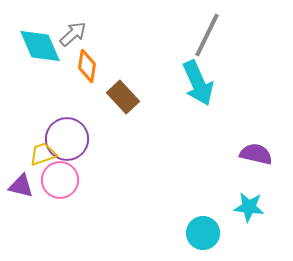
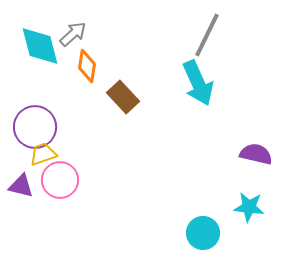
cyan diamond: rotated 9 degrees clockwise
purple circle: moved 32 px left, 12 px up
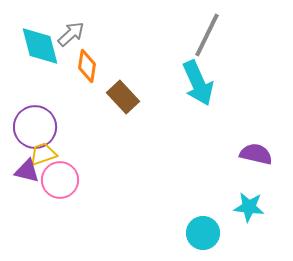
gray arrow: moved 2 px left
purple triangle: moved 6 px right, 15 px up
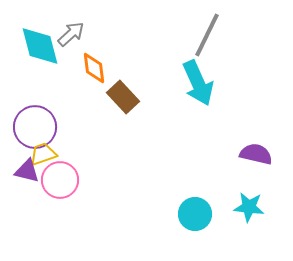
orange diamond: moved 7 px right, 2 px down; rotated 16 degrees counterclockwise
cyan circle: moved 8 px left, 19 px up
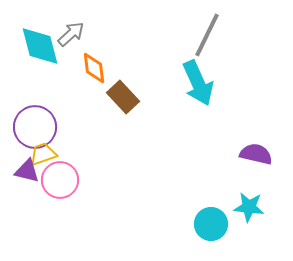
cyan circle: moved 16 px right, 10 px down
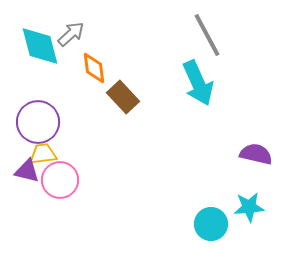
gray line: rotated 54 degrees counterclockwise
purple circle: moved 3 px right, 5 px up
yellow trapezoid: rotated 12 degrees clockwise
cyan star: rotated 12 degrees counterclockwise
